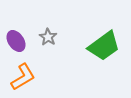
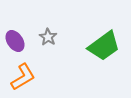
purple ellipse: moved 1 px left
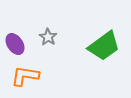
purple ellipse: moved 3 px down
orange L-shape: moved 2 px right, 1 px up; rotated 140 degrees counterclockwise
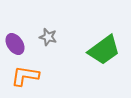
gray star: rotated 18 degrees counterclockwise
green trapezoid: moved 4 px down
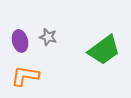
purple ellipse: moved 5 px right, 3 px up; rotated 20 degrees clockwise
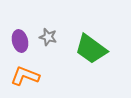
green trapezoid: moved 13 px left, 1 px up; rotated 72 degrees clockwise
orange L-shape: rotated 12 degrees clockwise
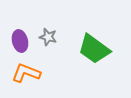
green trapezoid: moved 3 px right
orange L-shape: moved 1 px right, 3 px up
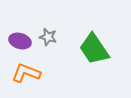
purple ellipse: rotated 60 degrees counterclockwise
green trapezoid: rotated 20 degrees clockwise
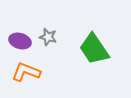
orange L-shape: moved 1 px up
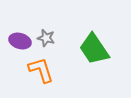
gray star: moved 2 px left, 1 px down
orange L-shape: moved 15 px right, 2 px up; rotated 52 degrees clockwise
